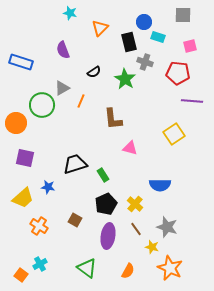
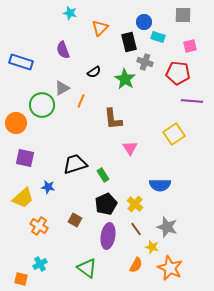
pink triangle: rotated 42 degrees clockwise
orange semicircle: moved 8 px right, 6 px up
orange square: moved 4 px down; rotated 24 degrees counterclockwise
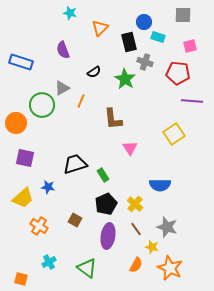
cyan cross: moved 9 px right, 2 px up
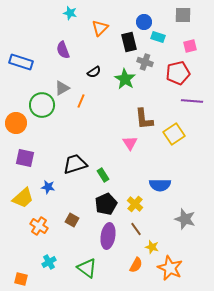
red pentagon: rotated 20 degrees counterclockwise
brown L-shape: moved 31 px right
pink triangle: moved 5 px up
brown square: moved 3 px left
gray star: moved 18 px right, 8 px up
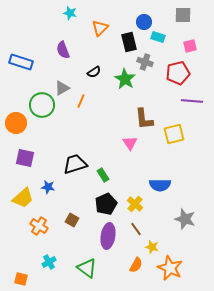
yellow square: rotated 20 degrees clockwise
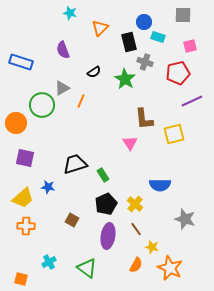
purple line: rotated 30 degrees counterclockwise
orange cross: moved 13 px left; rotated 30 degrees counterclockwise
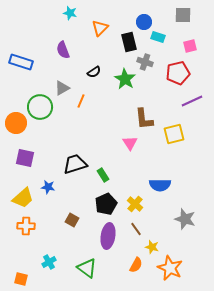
green circle: moved 2 px left, 2 px down
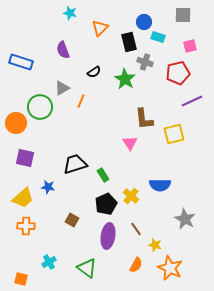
yellow cross: moved 4 px left, 8 px up
gray star: rotated 10 degrees clockwise
yellow star: moved 3 px right, 2 px up
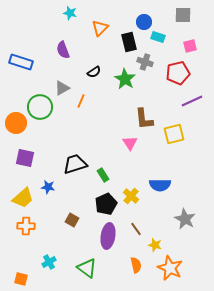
orange semicircle: rotated 42 degrees counterclockwise
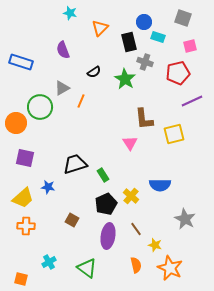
gray square: moved 3 px down; rotated 18 degrees clockwise
